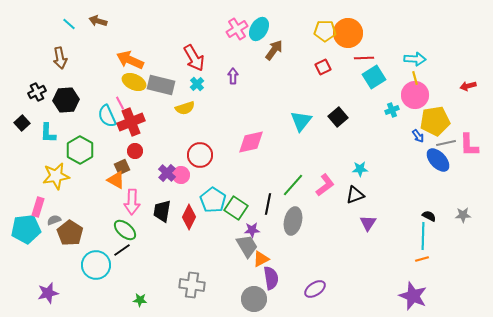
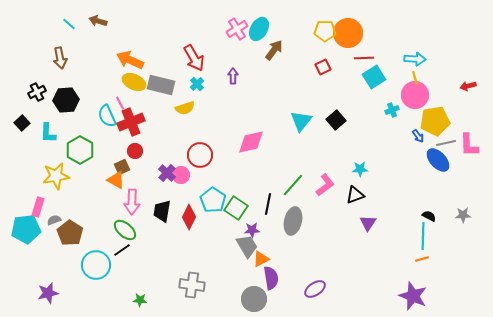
black square at (338, 117): moved 2 px left, 3 px down
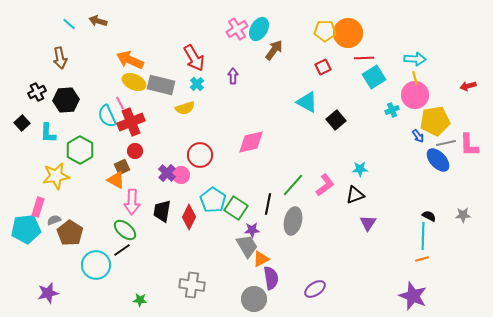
cyan triangle at (301, 121): moved 6 px right, 19 px up; rotated 40 degrees counterclockwise
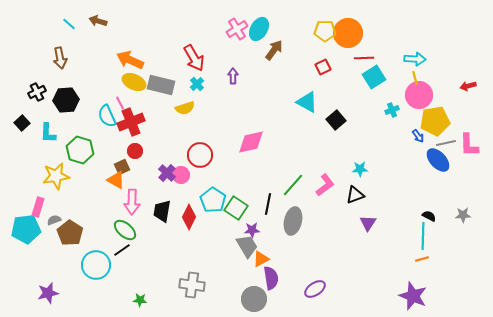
pink circle at (415, 95): moved 4 px right
green hexagon at (80, 150): rotated 12 degrees counterclockwise
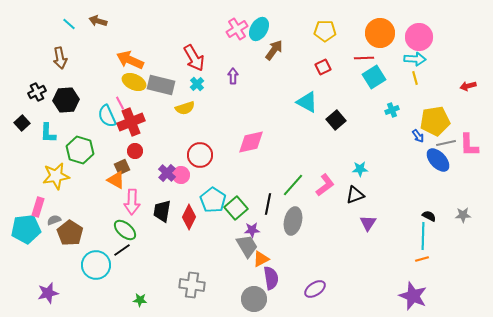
orange circle at (348, 33): moved 32 px right
pink circle at (419, 95): moved 58 px up
green square at (236, 208): rotated 15 degrees clockwise
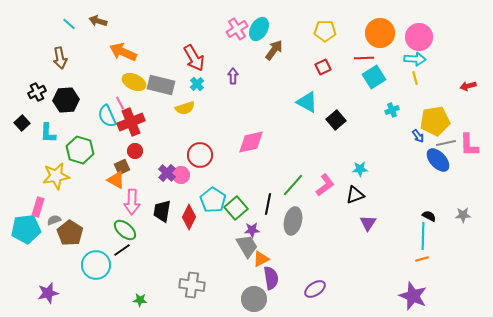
orange arrow at (130, 60): moved 7 px left, 8 px up
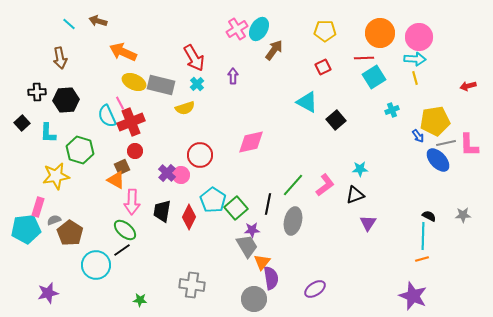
black cross at (37, 92): rotated 24 degrees clockwise
orange triangle at (261, 259): moved 1 px right, 3 px down; rotated 24 degrees counterclockwise
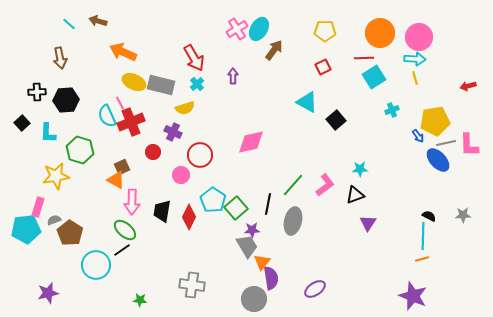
red circle at (135, 151): moved 18 px right, 1 px down
purple cross at (167, 173): moved 6 px right, 41 px up; rotated 18 degrees counterclockwise
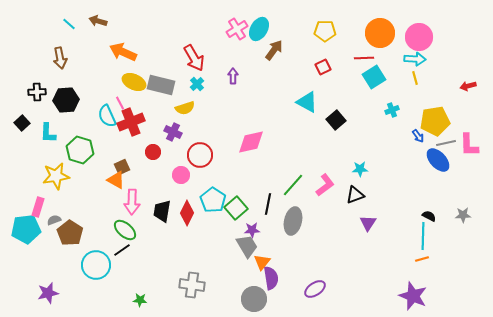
red diamond at (189, 217): moved 2 px left, 4 px up
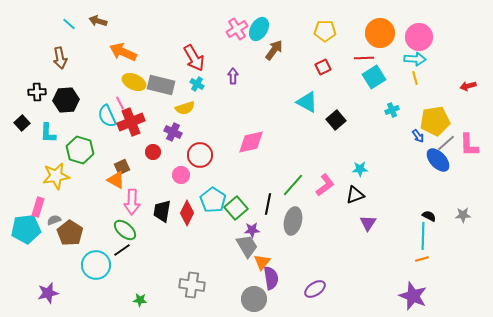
cyan cross at (197, 84): rotated 16 degrees counterclockwise
gray line at (446, 143): rotated 30 degrees counterclockwise
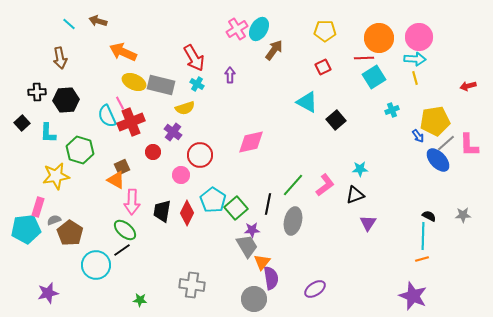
orange circle at (380, 33): moved 1 px left, 5 px down
purple arrow at (233, 76): moved 3 px left, 1 px up
purple cross at (173, 132): rotated 12 degrees clockwise
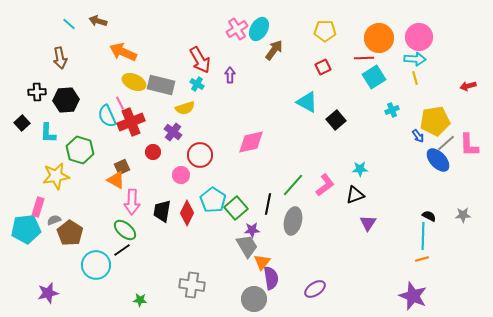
red arrow at (194, 58): moved 6 px right, 2 px down
